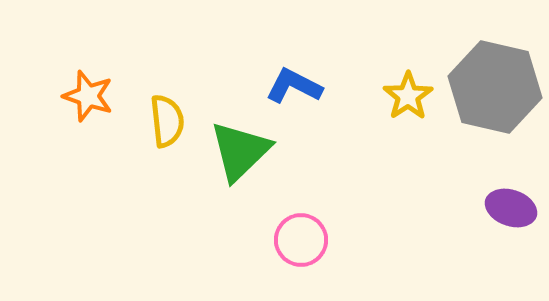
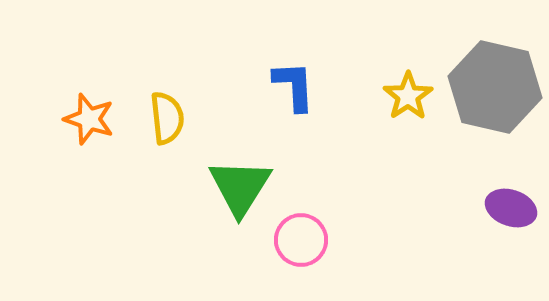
blue L-shape: rotated 60 degrees clockwise
orange star: moved 1 px right, 23 px down
yellow semicircle: moved 3 px up
green triangle: moved 36 px down; rotated 14 degrees counterclockwise
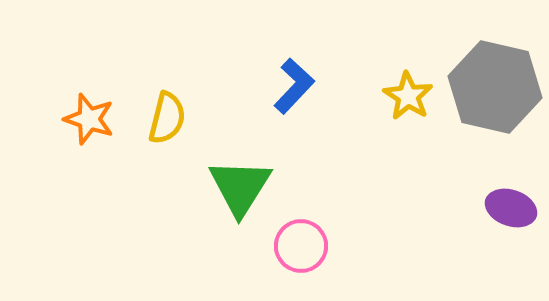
blue L-shape: rotated 46 degrees clockwise
yellow star: rotated 6 degrees counterclockwise
yellow semicircle: rotated 20 degrees clockwise
pink circle: moved 6 px down
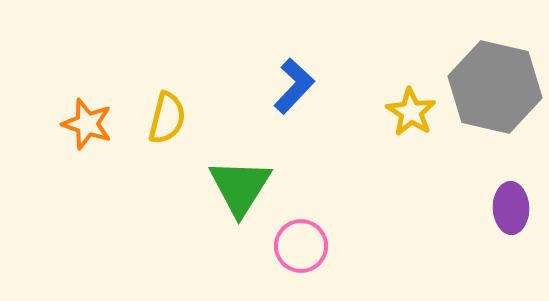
yellow star: moved 3 px right, 16 px down
orange star: moved 2 px left, 5 px down
purple ellipse: rotated 69 degrees clockwise
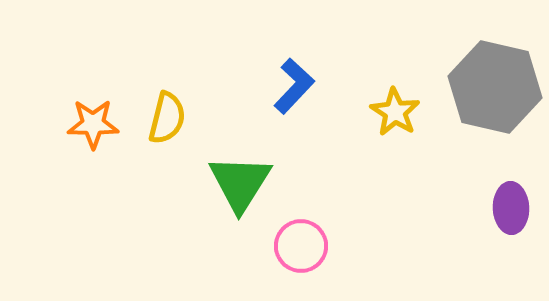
yellow star: moved 16 px left
orange star: moved 6 px right; rotated 18 degrees counterclockwise
green triangle: moved 4 px up
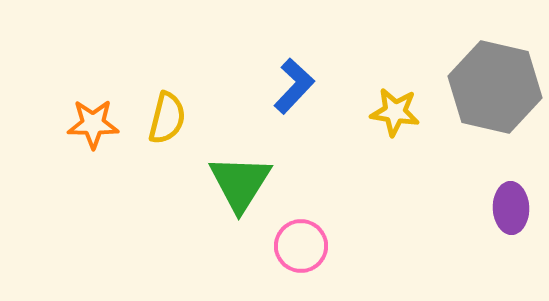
yellow star: rotated 24 degrees counterclockwise
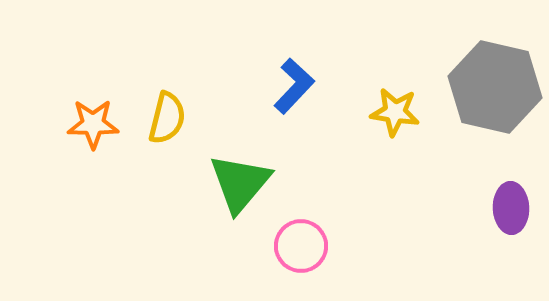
green triangle: rotated 8 degrees clockwise
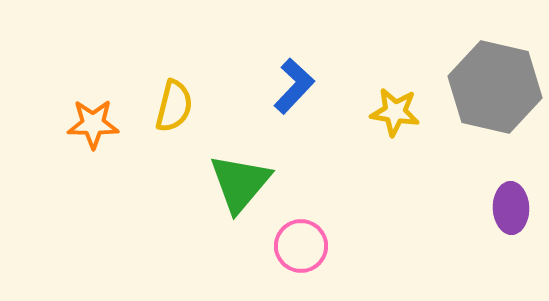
yellow semicircle: moved 7 px right, 12 px up
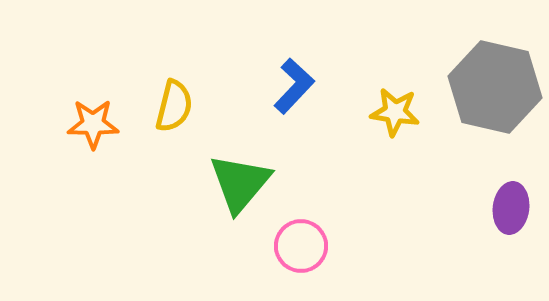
purple ellipse: rotated 9 degrees clockwise
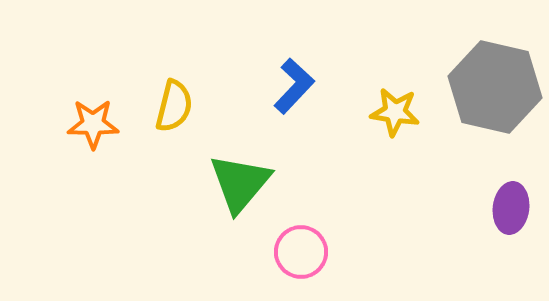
pink circle: moved 6 px down
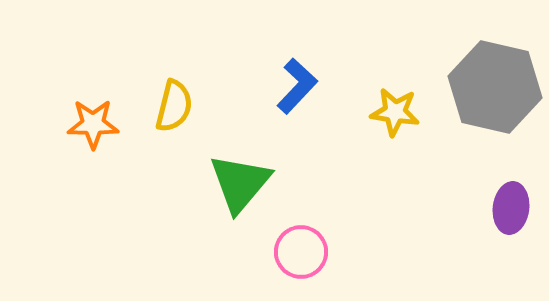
blue L-shape: moved 3 px right
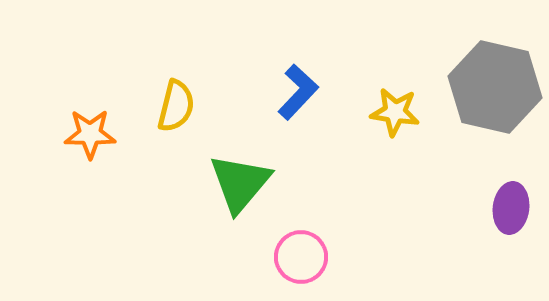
blue L-shape: moved 1 px right, 6 px down
yellow semicircle: moved 2 px right
orange star: moved 3 px left, 10 px down
pink circle: moved 5 px down
